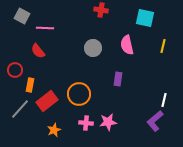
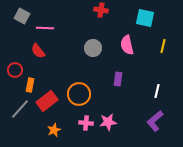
white line: moved 7 px left, 9 px up
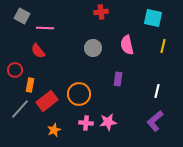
red cross: moved 2 px down; rotated 16 degrees counterclockwise
cyan square: moved 8 px right
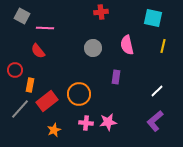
purple rectangle: moved 2 px left, 2 px up
white line: rotated 32 degrees clockwise
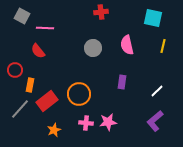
purple rectangle: moved 6 px right, 5 px down
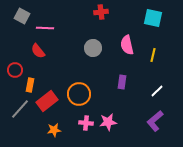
yellow line: moved 10 px left, 9 px down
orange star: rotated 16 degrees clockwise
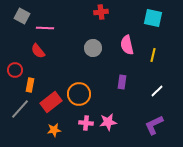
red rectangle: moved 4 px right, 1 px down
purple L-shape: moved 1 px left, 4 px down; rotated 15 degrees clockwise
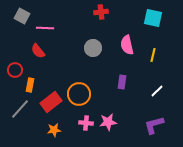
purple L-shape: rotated 10 degrees clockwise
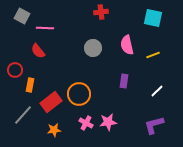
yellow line: rotated 56 degrees clockwise
purple rectangle: moved 2 px right, 1 px up
gray line: moved 3 px right, 6 px down
pink cross: rotated 24 degrees clockwise
